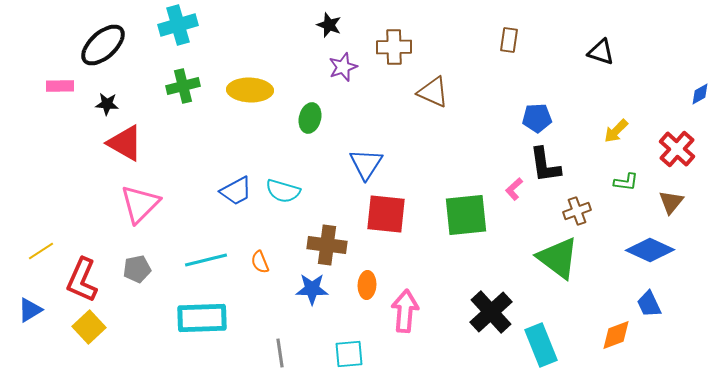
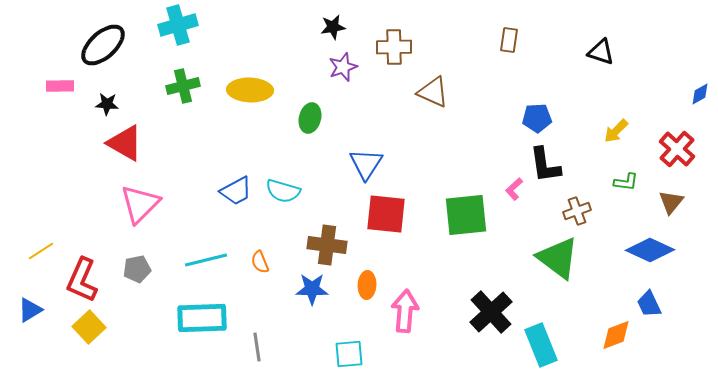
black star at (329, 25): moved 4 px right, 2 px down; rotated 30 degrees counterclockwise
gray line at (280, 353): moved 23 px left, 6 px up
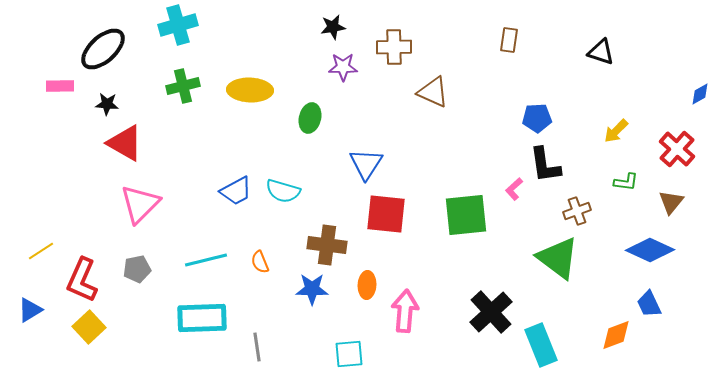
black ellipse at (103, 45): moved 4 px down
purple star at (343, 67): rotated 20 degrees clockwise
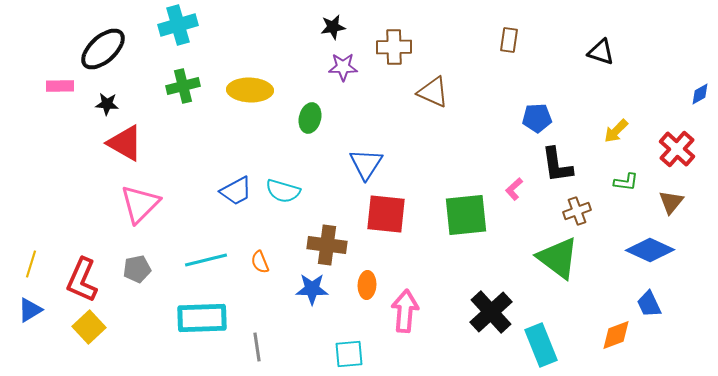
black L-shape at (545, 165): moved 12 px right
yellow line at (41, 251): moved 10 px left, 13 px down; rotated 40 degrees counterclockwise
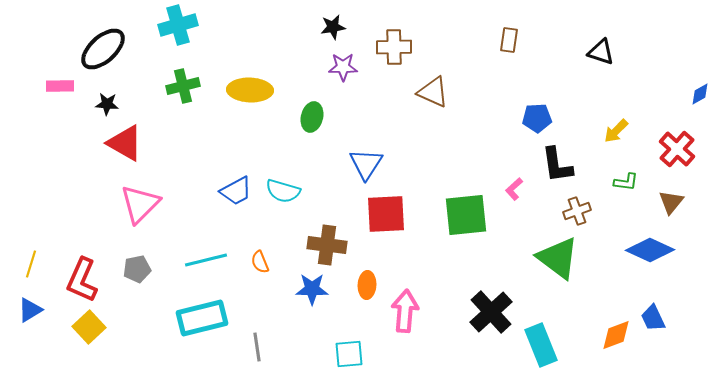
green ellipse at (310, 118): moved 2 px right, 1 px up
red square at (386, 214): rotated 9 degrees counterclockwise
blue trapezoid at (649, 304): moved 4 px right, 14 px down
cyan rectangle at (202, 318): rotated 12 degrees counterclockwise
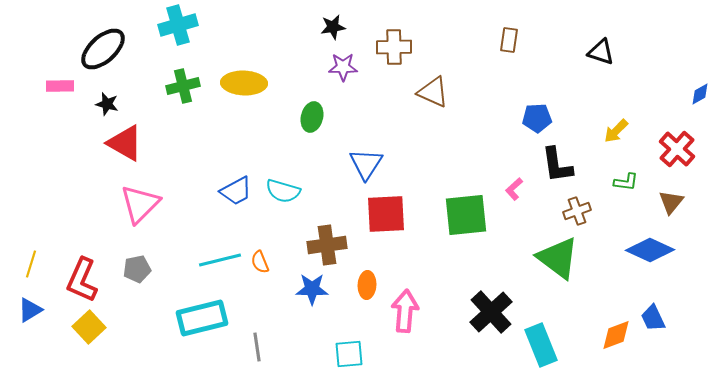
yellow ellipse at (250, 90): moved 6 px left, 7 px up
black star at (107, 104): rotated 10 degrees clockwise
brown cross at (327, 245): rotated 15 degrees counterclockwise
cyan line at (206, 260): moved 14 px right
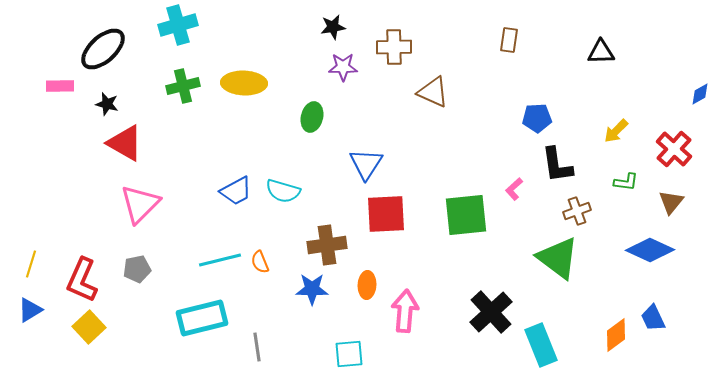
black triangle at (601, 52): rotated 20 degrees counterclockwise
red cross at (677, 149): moved 3 px left
orange diamond at (616, 335): rotated 16 degrees counterclockwise
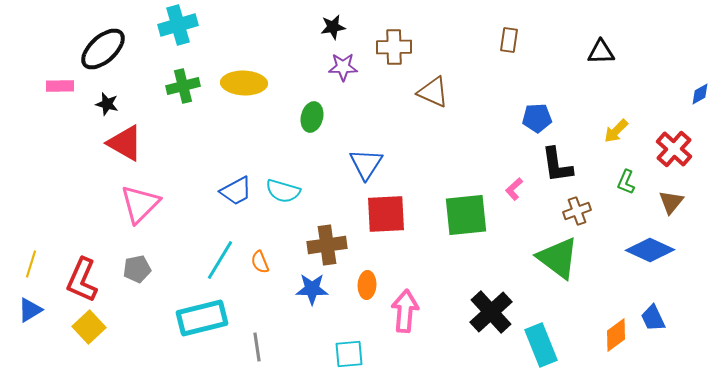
green L-shape at (626, 182): rotated 105 degrees clockwise
cyan line at (220, 260): rotated 45 degrees counterclockwise
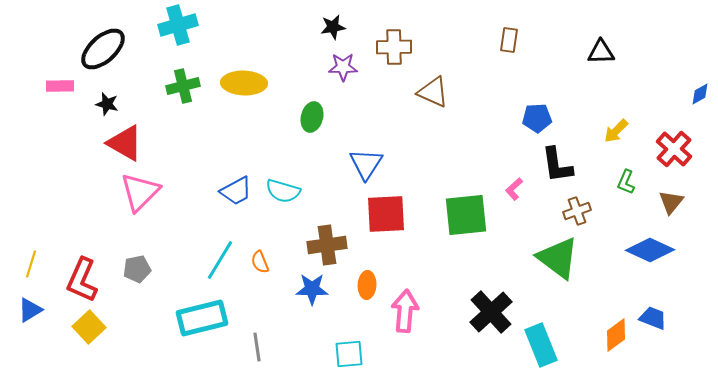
pink triangle at (140, 204): moved 12 px up
blue trapezoid at (653, 318): rotated 136 degrees clockwise
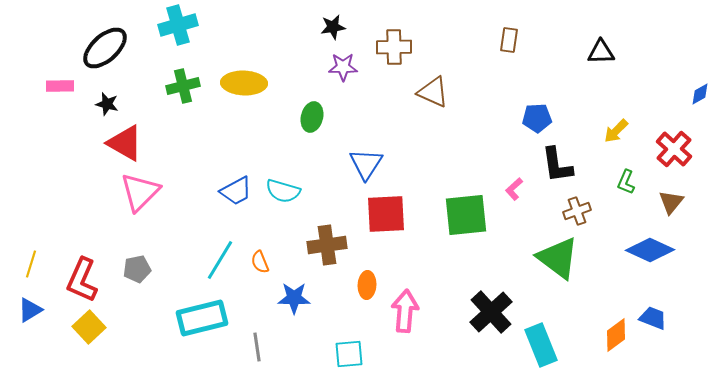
black ellipse at (103, 49): moved 2 px right, 1 px up
blue star at (312, 289): moved 18 px left, 9 px down
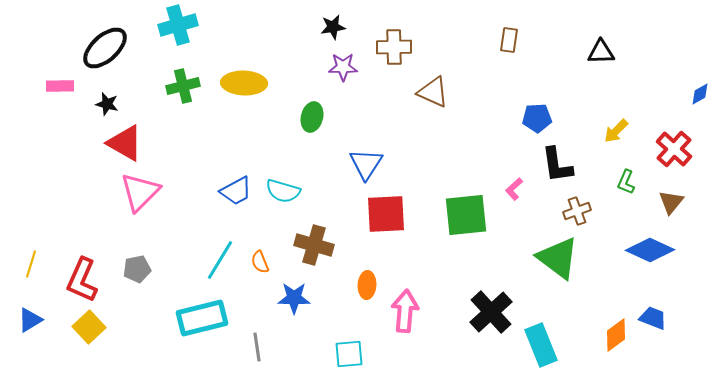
brown cross at (327, 245): moved 13 px left; rotated 24 degrees clockwise
blue triangle at (30, 310): moved 10 px down
